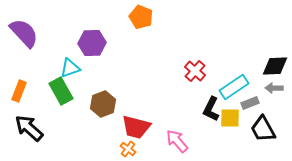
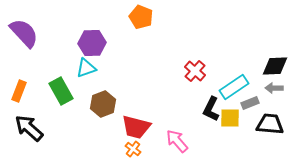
cyan triangle: moved 16 px right
black trapezoid: moved 7 px right, 5 px up; rotated 124 degrees clockwise
orange cross: moved 5 px right
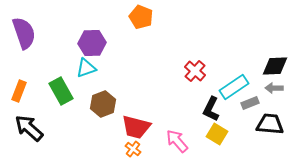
purple semicircle: rotated 24 degrees clockwise
yellow square: moved 13 px left, 16 px down; rotated 30 degrees clockwise
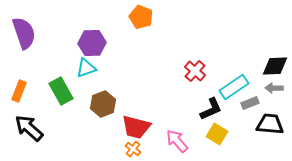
black L-shape: rotated 140 degrees counterclockwise
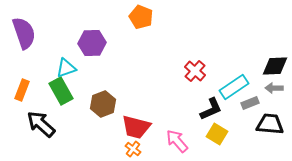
cyan triangle: moved 20 px left
orange rectangle: moved 3 px right, 1 px up
black arrow: moved 12 px right, 4 px up
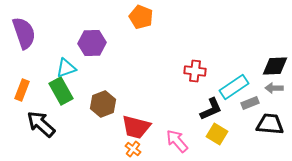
red cross: rotated 35 degrees counterclockwise
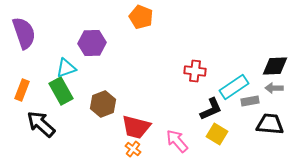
gray rectangle: moved 2 px up; rotated 12 degrees clockwise
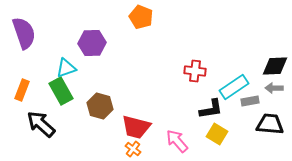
brown hexagon: moved 3 px left, 2 px down; rotated 25 degrees counterclockwise
black L-shape: rotated 15 degrees clockwise
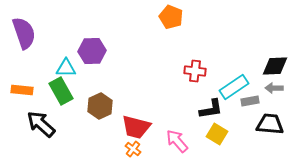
orange pentagon: moved 30 px right
purple hexagon: moved 8 px down
cyan triangle: rotated 20 degrees clockwise
orange rectangle: rotated 75 degrees clockwise
brown hexagon: rotated 20 degrees clockwise
